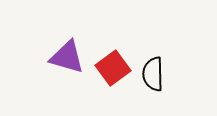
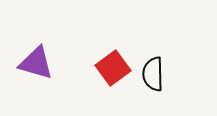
purple triangle: moved 31 px left, 6 px down
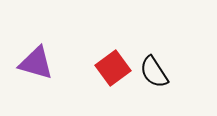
black semicircle: moved 1 px right, 2 px up; rotated 32 degrees counterclockwise
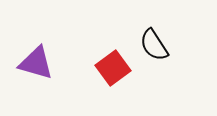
black semicircle: moved 27 px up
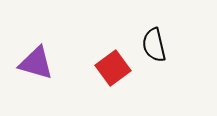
black semicircle: rotated 20 degrees clockwise
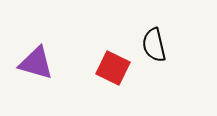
red square: rotated 28 degrees counterclockwise
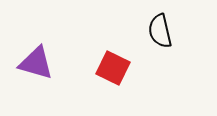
black semicircle: moved 6 px right, 14 px up
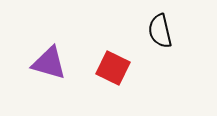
purple triangle: moved 13 px right
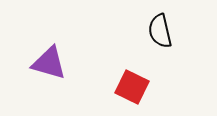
red square: moved 19 px right, 19 px down
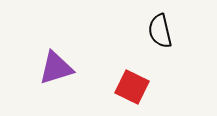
purple triangle: moved 7 px right, 5 px down; rotated 33 degrees counterclockwise
